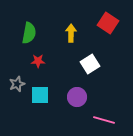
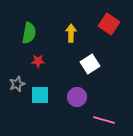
red square: moved 1 px right, 1 px down
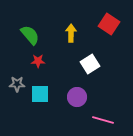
green semicircle: moved 1 px right, 2 px down; rotated 50 degrees counterclockwise
gray star: rotated 21 degrees clockwise
cyan square: moved 1 px up
pink line: moved 1 px left
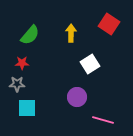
green semicircle: rotated 80 degrees clockwise
red star: moved 16 px left, 2 px down
cyan square: moved 13 px left, 14 px down
